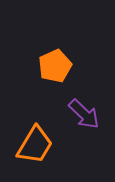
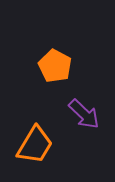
orange pentagon: rotated 20 degrees counterclockwise
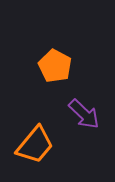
orange trapezoid: rotated 9 degrees clockwise
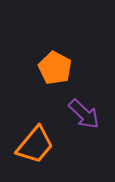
orange pentagon: moved 2 px down
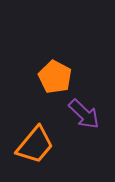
orange pentagon: moved 9 px down
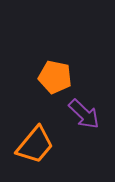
orange pentagon: rotated 16 degrees counterclockwise
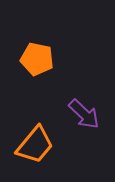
orange pentagon: moved 18 px left, 18 px up
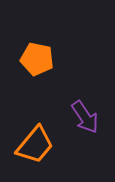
purple arrow: moved 1 px right, 3 px down; rotated 12 degrees clockwise
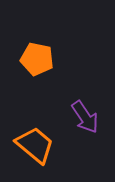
orange trapezoid: rotated 90 degrees counterclockwise
